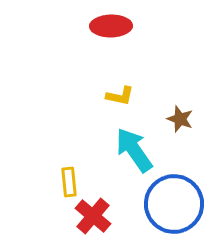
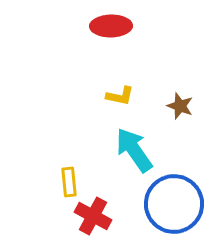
brown star: moved 13 px up
red cross: rotated 12 degrees counterclockwise
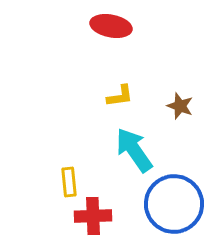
red ellipse: rotated 12 degrees clockwise
yellow L-shape: rotated 20 degrees counterclockwise
red cross: rotated 30 degrees counterclockwise
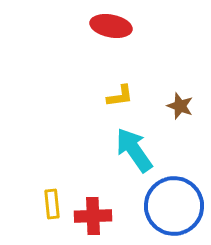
yellow rectangle: moved 17 px left, 22 px down
blue circle: moved 2 px down
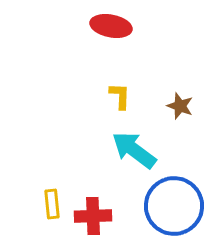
yellow L-shape: rotated 80 degrees counterclockwise
cyan arrow: rotated 18 degrees counterclockwise
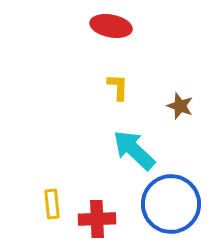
yellow L-shape: moved 2 px left, 9 px up
cyan arrow: rotated 6 degrees clockwise
blue circle: moved 3 px left, 2 px up
red cross: moved 4 px right, 3 px down
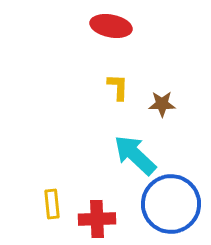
brown star: moved 18 px left, 2 px up; rotated 20 degrees counterclockwise
cyan arrow: moved 1 px right, 5 px down
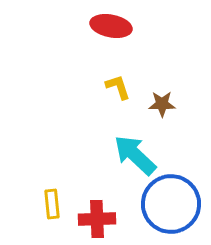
yellow L-shape: rotated 20 degrees counterclockwise
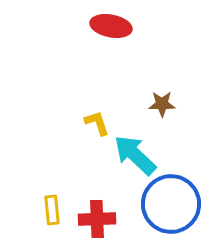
yellow L-shape: moved 21 px left, 36 px down
yellow rectangle: moved 6 px down
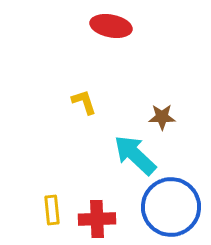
brown star: moved 13 px down
yellow L-shape: moved 13 px left, 21 px up
blue circle: moved 3 px down
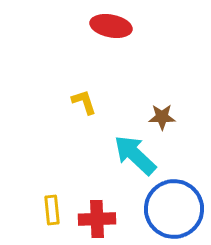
blue circle: moved 3 px right, 2 px down
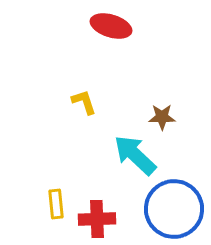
red ellipse: rotated 6 degrees clockwise
yellow rectangle: moved 4 px right, 6 px up
